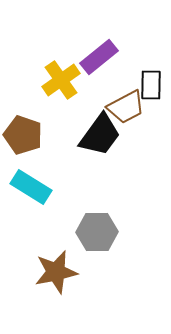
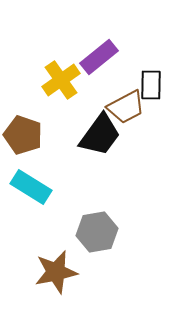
gray hexagon: rotated 9 degrees counterclockwise
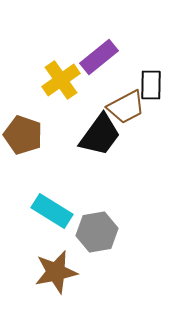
cyan rectangle: moved 21 px right, 24 px down
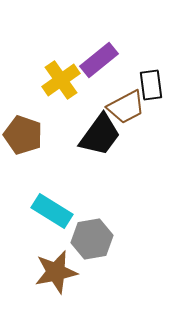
purple rectangle: moved 3 px down
black rectangle: rotated 8 degrees counterclockwise
gray hexagon: moved 5 px left, 7 px down
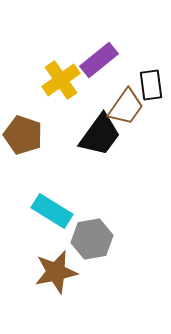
brown trapezoid: rotated 27 degrees counterclockwise
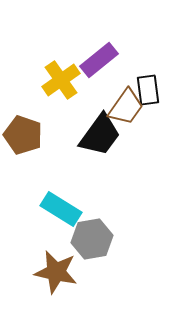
black rectangle: moved 3 px left, 5 px down
cyan rectangle: moved 9 px right, 2 px up
brown star: rotated 24 degrees clockwise
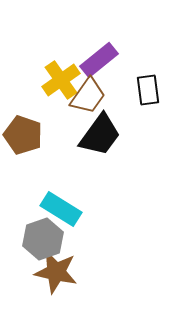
brown trapezoid: moved 38 px left, 11 px up
gray hexagon: moved 49 px left; rotated 9 degrees counterclockwise
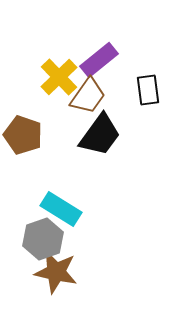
yellow cross: moved 2 px left, 3 px up; rotated 9 degrees counterclockwise
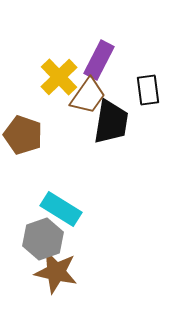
purple rectangle: rotated 24 degrees counterclockwise
black trapezoid: moved 11 px right, 13 px up; rotated 27 degrees counterclockwise
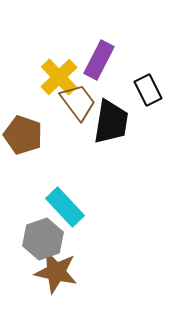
black rectangle: rotated 20 degrees counterclockwise
brown trapezoid: moved 10 px left, 6 px down; rotated 72 degrees counterclockwise
cyan rectangle: moved 4 px right, 2 px up; rotated 15 degrees clockwise
